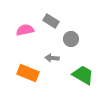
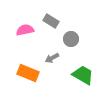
gray arrow: rotated 32 degrees counterclockwise
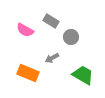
pink semicircle: rotated 138 degrees counterclockwise
gray circle: moved 2 px up
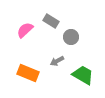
pink semicircle: rotated 108 degrees clockwise
gray arrow: moved 5 px right, 3 px down
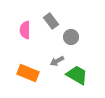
gray rectangle: rotated 21 degrees clockwise
pink semicircle: rotated 48 degrees counterclockwise
green trapezoid: moved 6 px left
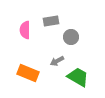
gray rectangle: rotated 63 degrees counterclockwise
green trapezoid: moved 1 px right, 2 px down
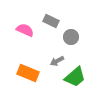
gray rectangle: rotated 35 degrees clockwise
pink semicircle: rotated 114 degrees clockwise
green trapezoid: moved 3 px left; rotated 110 degrees clockwise
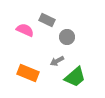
gray rectangle: moved 4 px left, 1 px up
gray circle: moved 4 px left
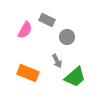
pink semicircle: rotated 96 degrees clockwise
gray arrow: rotated 88 degrees counterclockwise
